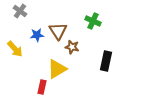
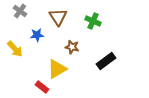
brown triangle: moved 14 px up
black rectangle: rotated 42 degrees clockwise
red rectangle: rotated 64 degrees counterclockwise
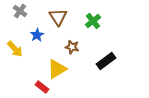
green cross: rotated 28 degrees clockwise
blue star: rotated 24 degrees counterclockwise
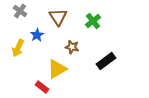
yellow arrow: moved 3 px right, 1 px up; rotated 66 degrees clockwise
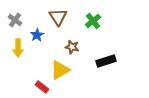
gray cross: moved 5 px left, 9 px down
yellow arrow: rotated 24 degrees counterclockwise
black rectangle: rotated 18 degrees clockwise
yellow triangle: moved 3 px right, 1 px down
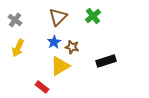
brown triangle: rotated 18 degrees clockwise
green cross: moved 5 px up
blue star: moved 17 px right, 7 px down
yellow arrow: rotated 24 degrees clockwise
yellow triangle: moved 4 px up
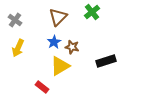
green cross: moved 1 px left, 4 px up
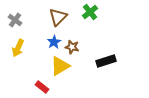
green cross: moved 2 px left
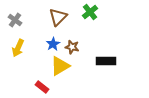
blue star: moved 1 px left, 2 px down
black rectangle: rotated 18 degrees clockwise
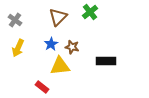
blue star: moved 2 px left
yellow triangle: rotated 25 degrees clockwise
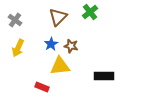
brown star: moved 1 px left, 1 px up
black rectangle: moved 2 px left, 15 px down
red rectangle: rotated 16 degrees counterclockwise
